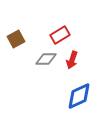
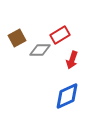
brown square: moved 1 px right, 1 px up
gray diamond: moved 6 px left, 9 px up
blue diamond: moved 12 px left
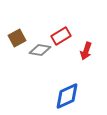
red rectangle: moved 1 px right, 1 px down
gray diamond: rotated 10 degrees clockwise
red arrow: moved 14 px right, 9 px up
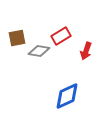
brown square: rotated 18 degrees clockwise
gray diamond: moved 1 px left, 1 px down
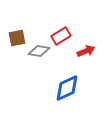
red arrow: rotated 132 degrees counterclockwise
blue diamond: moved 8 px up
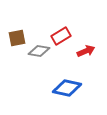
blue diamond: rotated 36 degrees clockwise
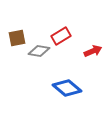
red arrow: moved 7 px right
blue diamond: rotated 28 degrees clockwise
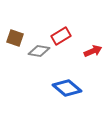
brown square: moved 2 px left; rotated 30 degrees clockwise
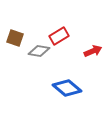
red rectangle: moved 2 px left
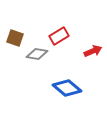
gray diamond: moved 2 px left, 3 px down
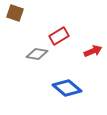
brown square: moved 25 px up
